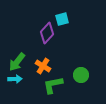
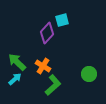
cyan square: moved 1 px down
green arrow: rotated 96 degrees clockwise
green circle: moved 8 px right, 1 px up
cyan arrow: rotated 40 degrees counterclockwise
green L-shape: rotated 150 degrees clockwise
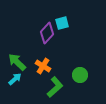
cyan square: moved 3 px down
green circle: moved 9 px left, 1 px down
green L-shape: moved 2 px right, 2 px down
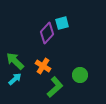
green arrow: moved 2 px left, 1 px up
